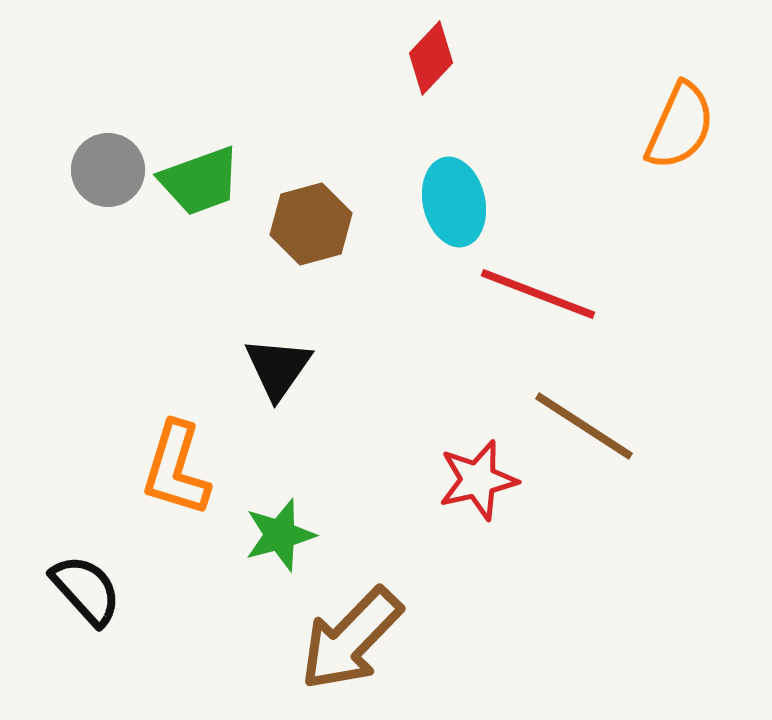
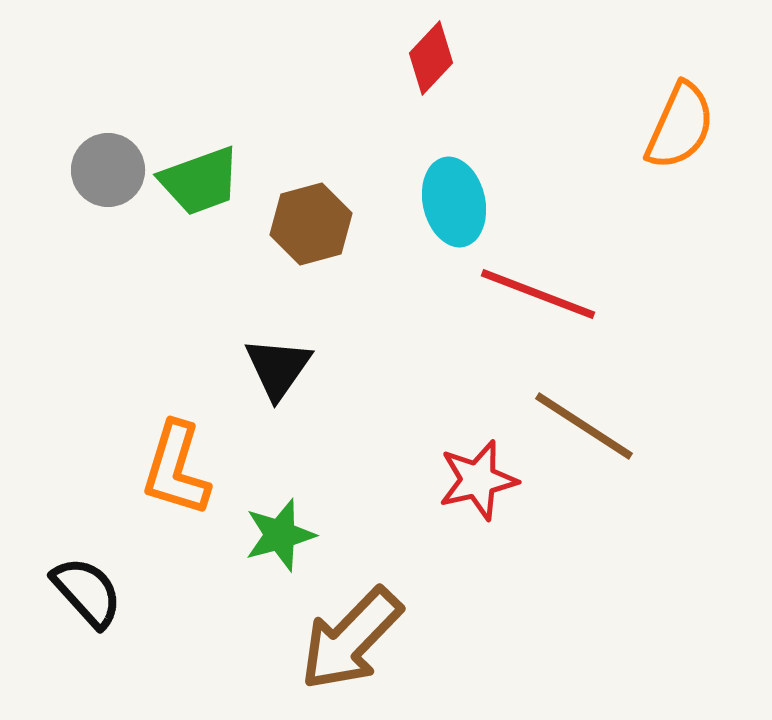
black semicircle: moved 1 px right, 2 px down
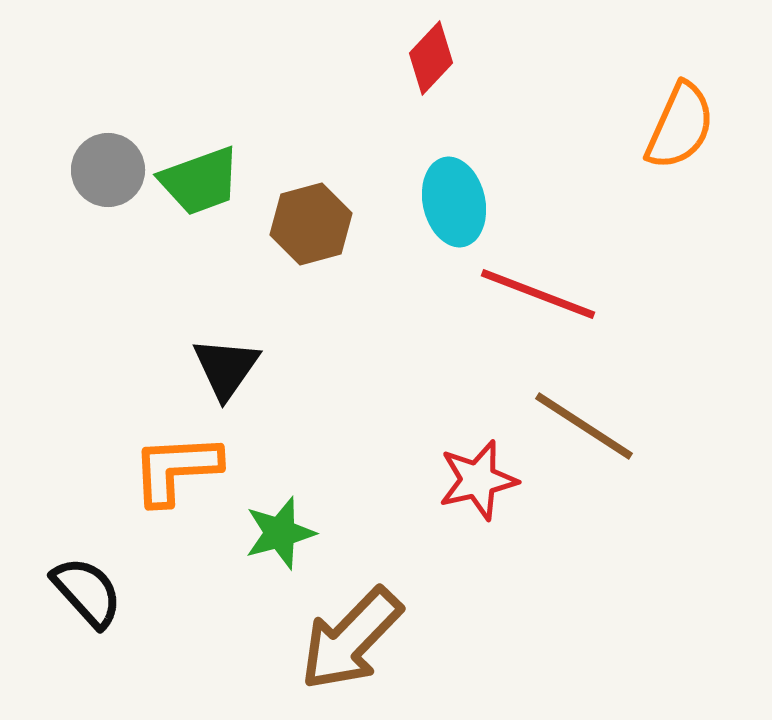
black triangle: moved 52 px left
orange L-shape: rotated 70 degrees clockwise
green star: moved 2 px up
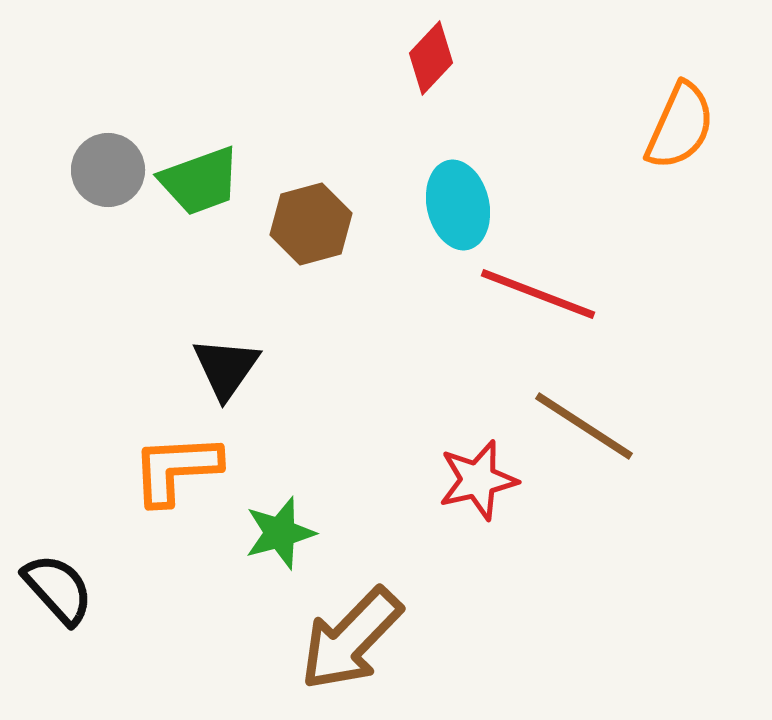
cyan ellipse: moved 4 px right, 3 px down
black semicircle: moved 29 px left, 3 px up
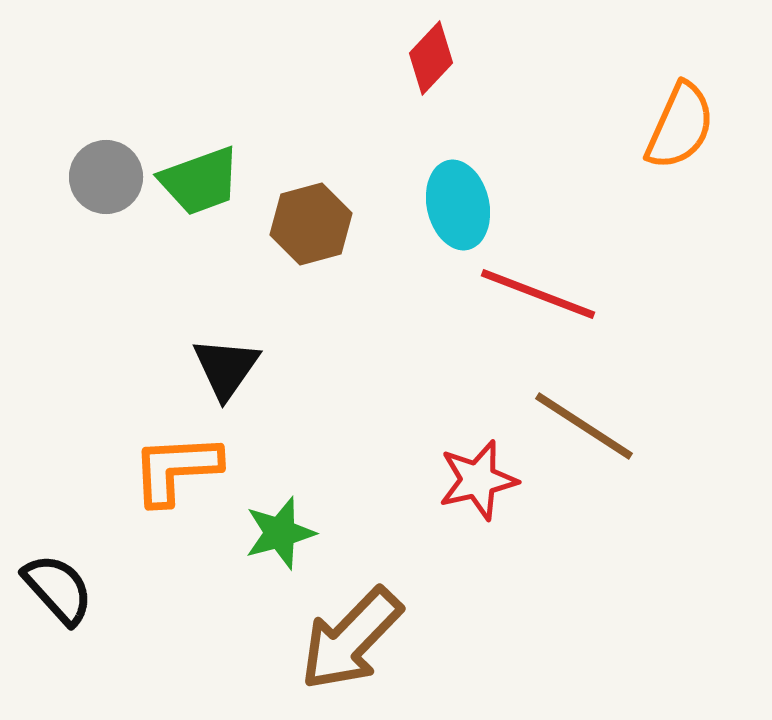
gray circle: moved 2 px left, 7 px down
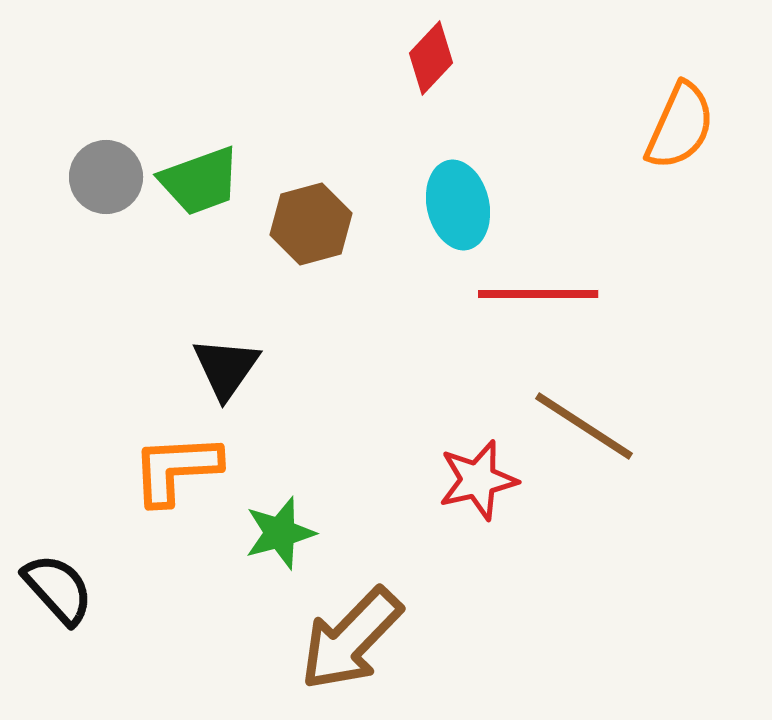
red line: rotated 21 degrees counterclockwise
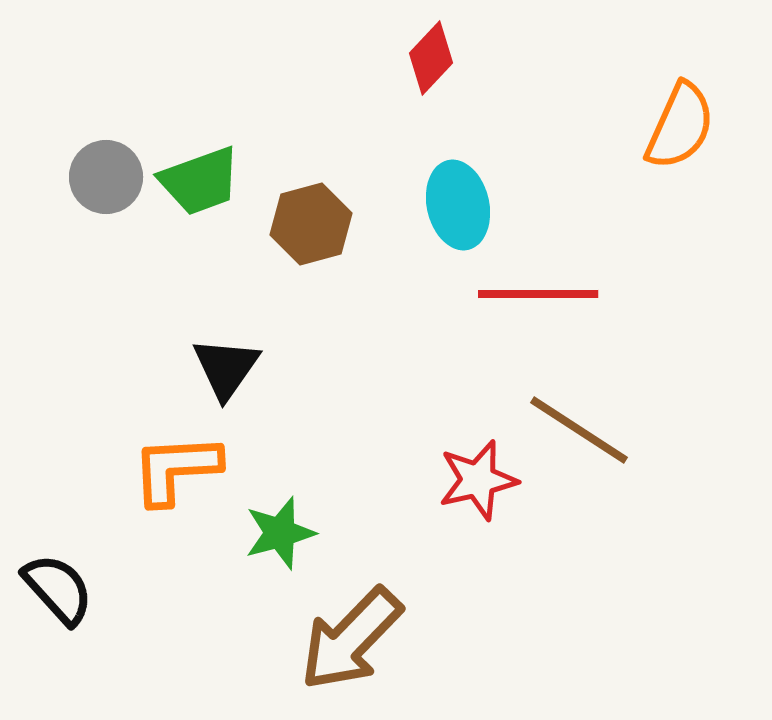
brown line: moved 5 px left, 4 px down
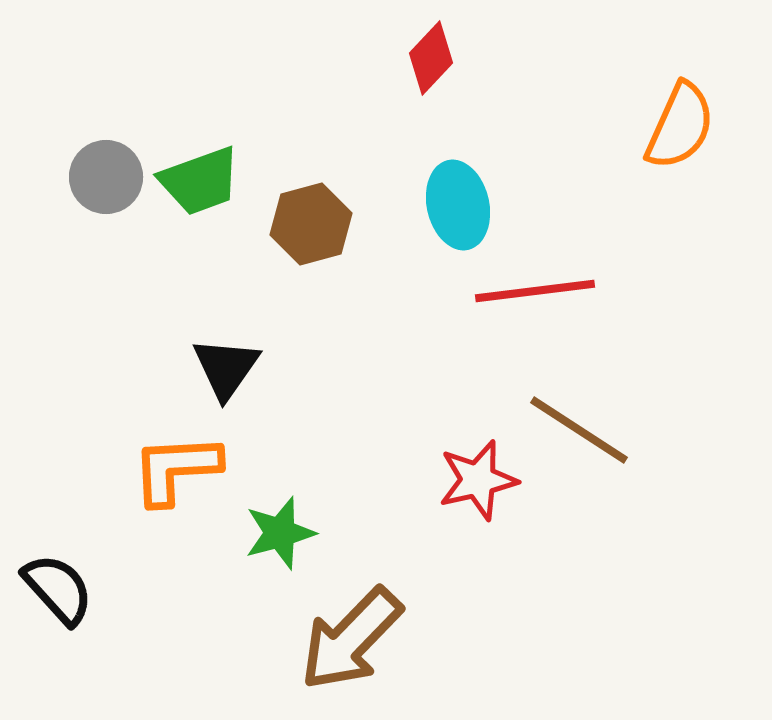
red line: moved 3 px left, 3 px up; rotated 7 degrees counterclockwise
